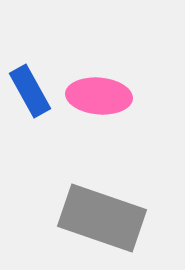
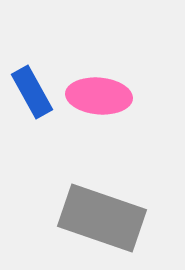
blue rectangle: moved 2 px right, 1 px down
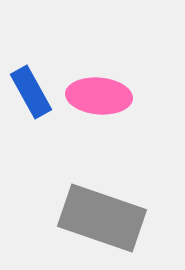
blue rectangle: moved 1 px left
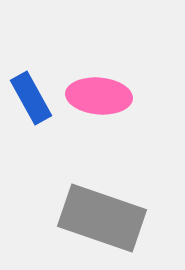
blue rectangle: moved 6 px down
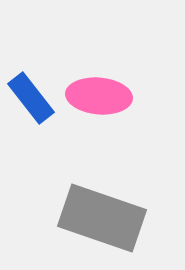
blue rectangle: rotated 9 degrees counterclockwise
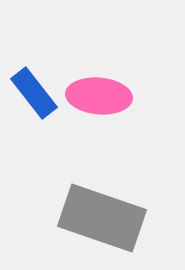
blue rectangle: moved 3 px right, 5 px up
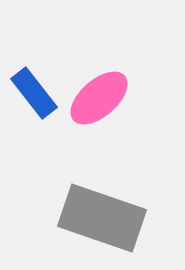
pink ellipse: moved 2 px down; rotated 46 degrees counterclockwise
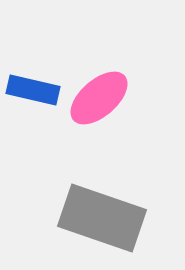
blue rectangle: moved 1 px left, 3 px up; rotated 39 degrees counterclockwise
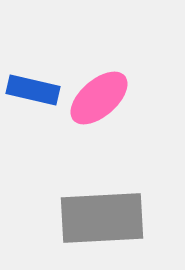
gray rectangle: rotated 22 degrees counterclockwise
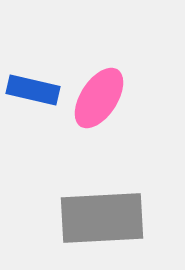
pink ellipse: rotated 16 degrees counterclockwise
